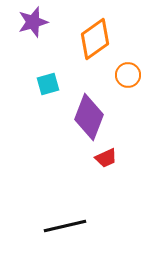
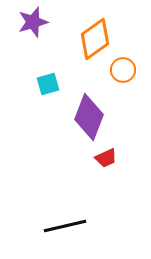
orange circle: moved 5 px left, 5 px up
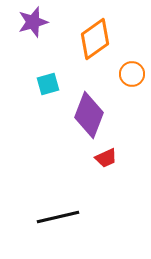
orange circle: moved 9 px right, 4 px down
purple diamond: moved 2 px up
black line: moved 7 px left, 9 px up
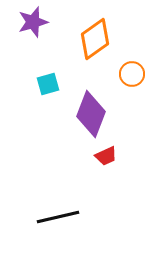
purple diamond: moved 2 px right, 1 px up
red trapezoid: moved 2 px up
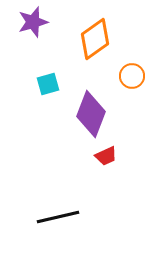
orange circle: moved 2 px down
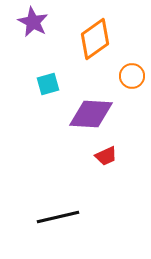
purple star: rotated 28 degrees counterclockwise
purple diamond: rotated 72 degrees clockwise
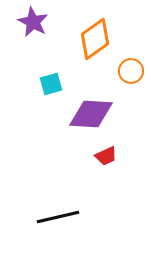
orange circle: moved 1 px left, 5 px up
cyan square: moved 3 px right
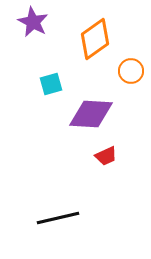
black line: moved 1 px down
